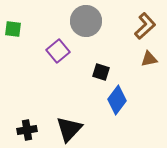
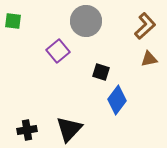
green square: moved 8 px up
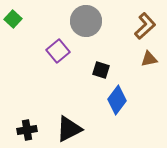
green square: moved 2 px up; rotated 36 degrees clockwise
black square: moved 2 px up
black triangle: rotated 20 degrees clockwise
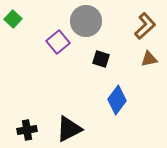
purple square: moved 9 px up
black square: moved 11 px up
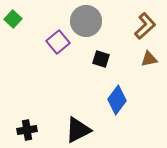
black triangle: moved 9 px right, 1 px down
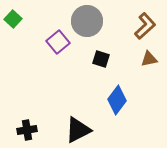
gray circle: moved 1 px right
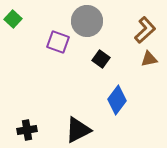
brown L-shape: moved 4 px down
purple square: rotated 30 degrees counterclockwise
black square: rotated 18 degrees clockwise
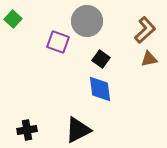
blue diamond: moved 17 px left, 11 px up; rotated 44 degrees counterclockwise
